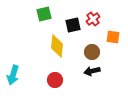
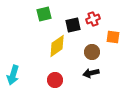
red cross: rotated 16 degrees clockwise
yellow diamond: rotated 50 degrees clockwise
black arrow: moved 1 px left, 2 px down
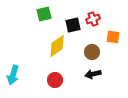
black arrow: moved 2 px right, 1 px down
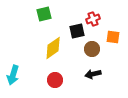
black square: moved 4 px right, 6 px down
yellow diamond: moved 4 px left, 2 px down
brown circle: moved 3 px up
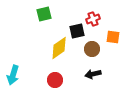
yellow diamond: moved 6 px right
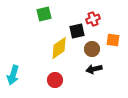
orange square: moved 3 px down
black arrow: moved 1 px right, 5 px up
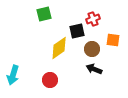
black arrow: rotated 35 degrees clockwise
red circle: moved 5 px left
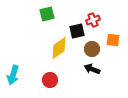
green square: moved 3 px right
red cross: moved 1 px down
black arrow: moved 2 px left
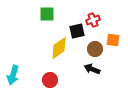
green square: rotated 14 degrees clockwise
brown circle: moved 3 px right
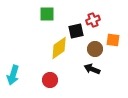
black square: moved 1 px left
